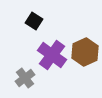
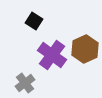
brown hexagon: moved 3 px up
gray cross: moved 5 px down
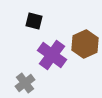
black square: rotated 18 degrees counterclockwise
brown hexagon: moved 5 px up
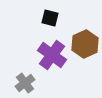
black square: moved 16 px right, 3 px up
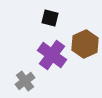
gray cross: moved 2 px up
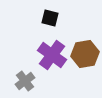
brown hexagon: moved 10 px down; rotated 16 degrees clockwise
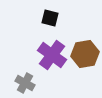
gray cross: moved 2 px down; rotated 24 degrees counterclockwise
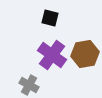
gray cross: moved 4 px right, 2 px down
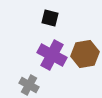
purple cross: rotated 8 degrees counterclockwise
